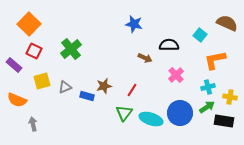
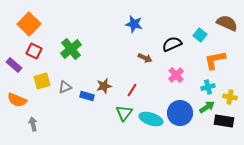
black semicircle: moved 3 px right, 1 px up; rotated 24 degrees counterclockwise
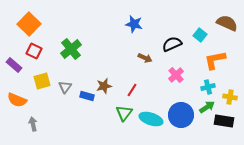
gray triangle: rotated 32 degrees counterclockwise
blue circle: moved 1 px right, 2 px down
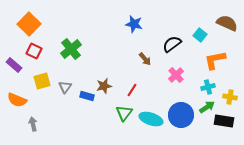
black semicircle: rotated 12 degrees counterclockwise
brown arrow: moved 1 px down; rotated 24 degrees clockwise
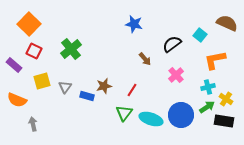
yellow cross: moved 4 px left, 2 px down; rotated 24 degrees clockwise
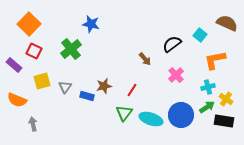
blue star: moved 43 px left
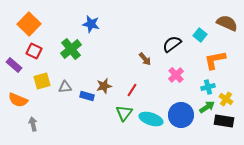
gray triangle: rotated 48 degrees clockwise
orange semicircle: moved 1 px right
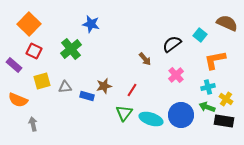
green arrow: rotated 126 degrees counterclockwise
